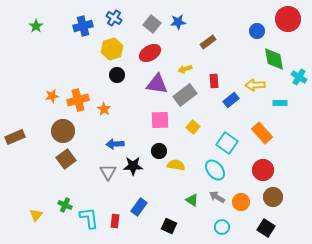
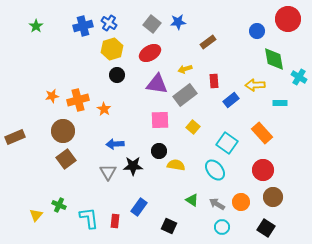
blue cross at (114, 18): moved 5 px left, 5 px down
gray arrow at (217, 197): moved 7 px down
green cross at (65, 205): moved 6 px left
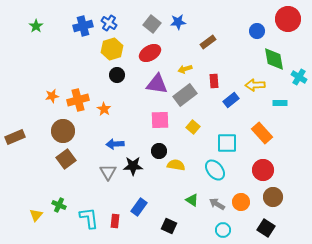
cyan square at (227, 143): rotated 35 degrees counterclockwise
cyan circle at (222, 227): moved 1 px right, 3 px down
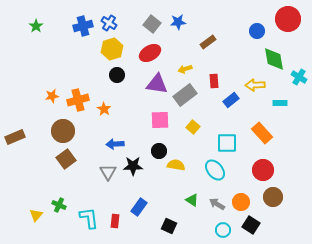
black square at (266, 228): moved 15 px left, 3 px up
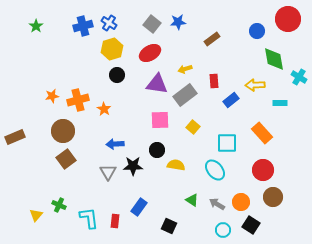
brown rectangle at (208, 42): moved 4 px right, 3 px up
black circle at (159, 151): moved 2 px left, 1 px up
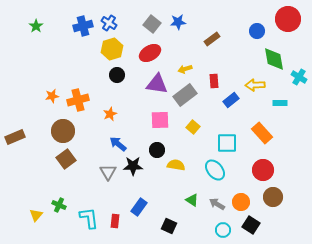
orange star at (104, 109): moved 6 px right, 5 px down; rotated 16 degrees clockwise
blue arrow at (115, 144): moved 3 px right; rotated 42 degrees clockwise
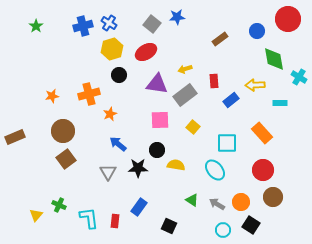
blue star at (178, 22): moved 1 px left, 5 px up
brown rectangle at (212, 39): moved 8 px right
red ellipse at (150, 53): moved 4 px left, 1 px up
black circle at (117, 75): moved 2 px right
orange cross at (78, 100): moved 11 px right, 6 px up
black star at (133, 166): moved 5 px right, 2 px down
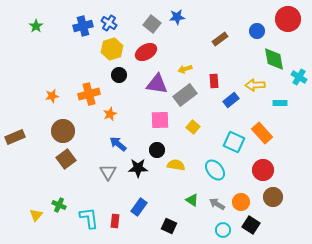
cyan square at (227, 143): moved 7 px right, 1 px up; rotated 25 degrees clockwise
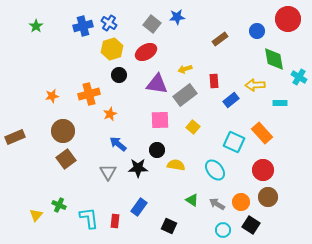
brown circle at (273, 197): moved 5 px left
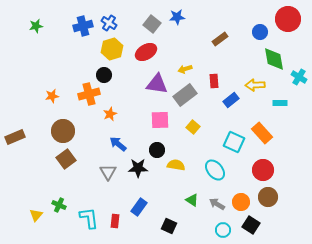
green star at (36, 26): rotated 24 degrees clockwise
blue circle at (257, 31): moved 3 px right, 1 px down
black circle at (119, 75): moved 15 px left
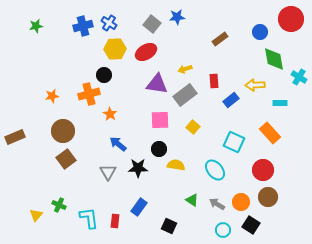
red circle at (288, 19): moved 3 px right
yellow hexagon at (112, 49): moved 3 px right; rotated 15 degrees clockwise
orange star at (110, 114): rotated 16 degrees counterclockwise
orange rectangle at (262, 133): moved 8 px right
black circle at (157, 150): moved 2 px right, 1 px up
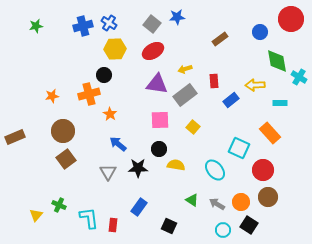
red ellipse at (146, 52): moved 7 px right, 1 px up
green diamond at (274, 59): moved 3 px right, 2 px down
cyan square at (234, 142): moved 5 px right, 6 px down
red rectangle at (115, 221): moved 2 px left, 4 px down
black square at (251, 225): moved 2 px left
